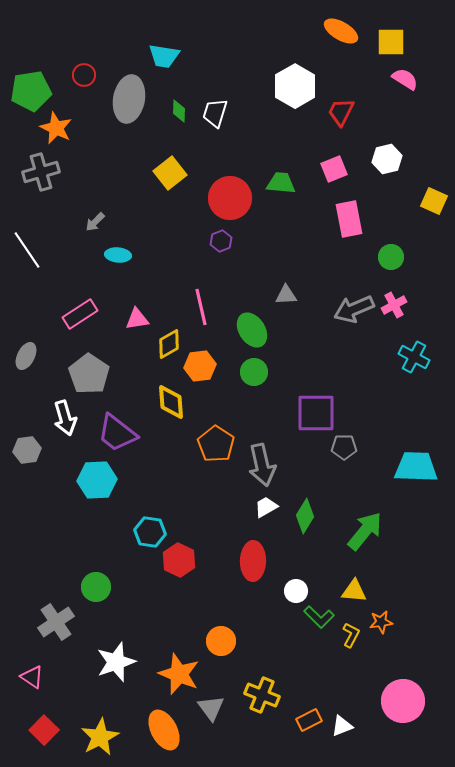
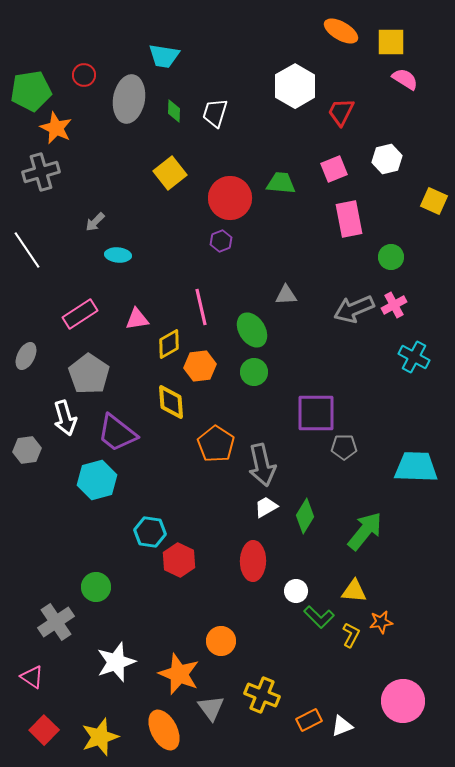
green diamond at (179, 111): moved 5 px left
cyan hexagon at (97, 480): rotated 12 degrees counterclockwise
yellow star at (100, 737): rotated 9 degrees clockwise
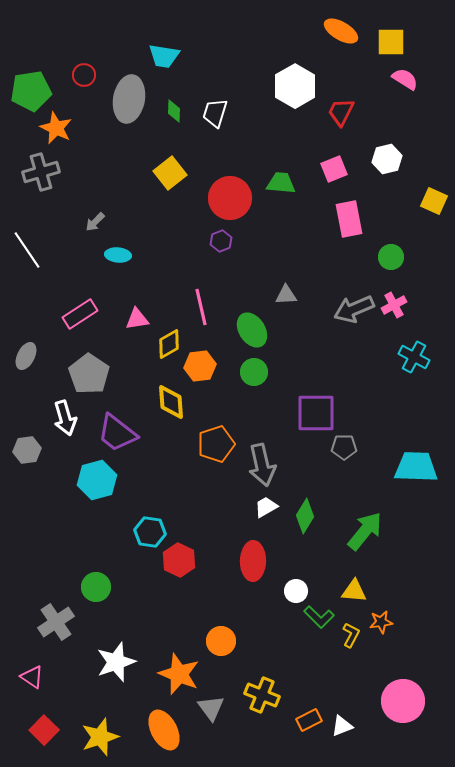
orange pentagon at (216, 444): rotated 21 degrees clockwise
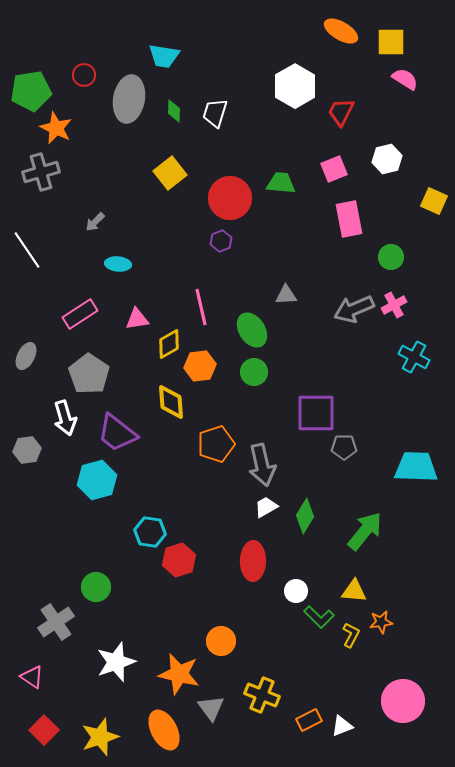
cyan ellipse at (118, 255): moved 9 px down
red hexagon at (179, 560): rotated 16 degrees clockwise
orange star at (179, 674): rotated 9 degrees counterclockwise
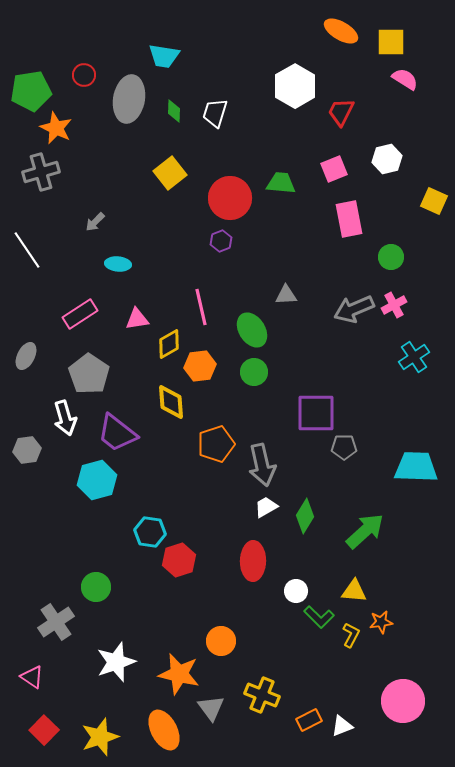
cyan cross at (414, 357): rotated 28 degrees clockwise
green arrow at (365, 531): rotated 9 degrees clockwise
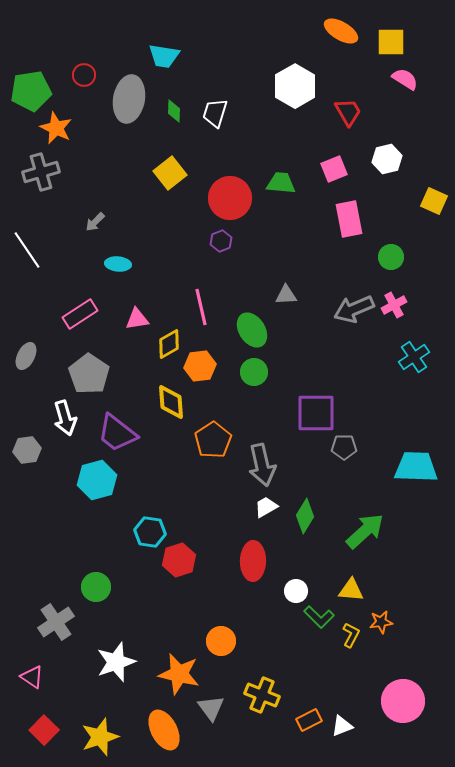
red trapezoid at (341, 112): moved 7 px right; rotated 124 degrees clockwise
orange pentagon at (216, 444): moved 3 px left, 4 px up; rotated 15 degrees counterclockwise
yellow triangle at (354, 591): moved 3 px left, 1 px up
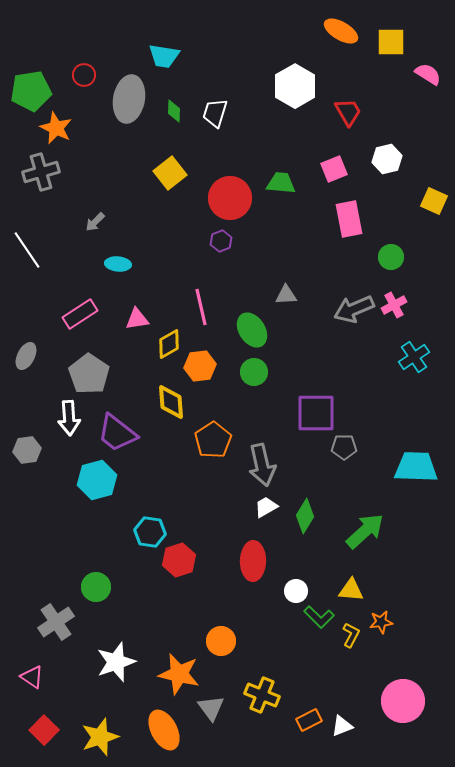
pink semicircle at (405, 79): moved 23 px right, 5 px up
white arrow at (65, 418): moved 4 px right; rotated 12 degrees clockwise
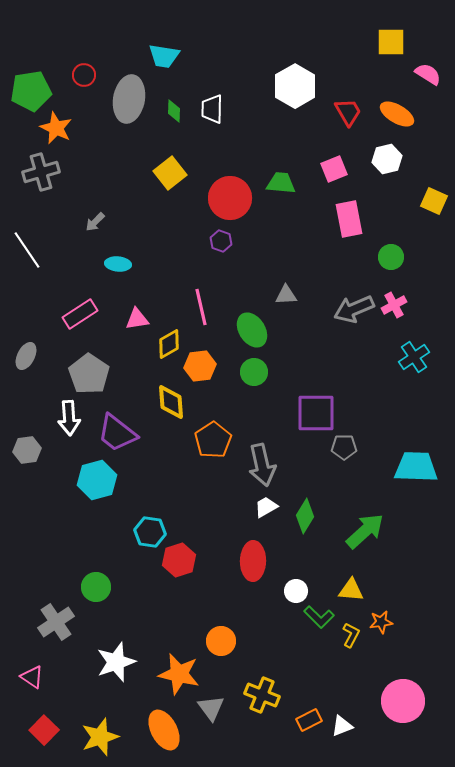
orange ellipse at (341, 31): moved 56 px right, 83 px down
white trapezoid at (215, 113): moved 3 px left, 4 px up; rotated 16 degrees counterclockwise
purple hexagon at (221, 241): rotated 20 degrees counterclockwise
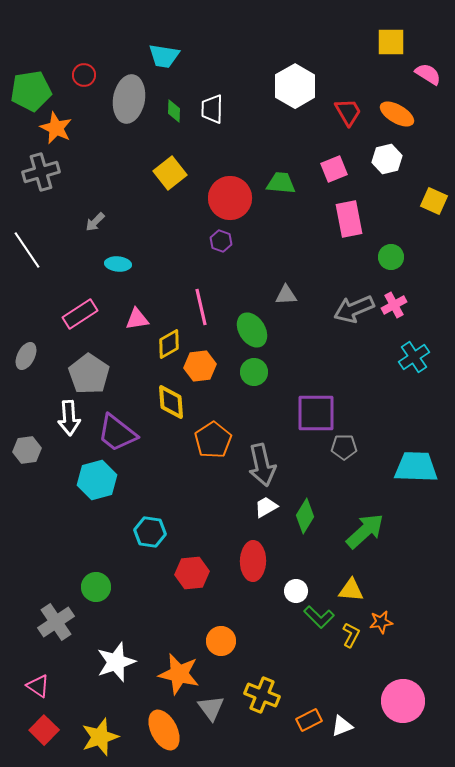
red hexagon at (179, 560): moved 13 px right, 13 px down; rotated 12 degrees clockwise
pink triangle at (32, 677): moved 6 px right, 9 px down
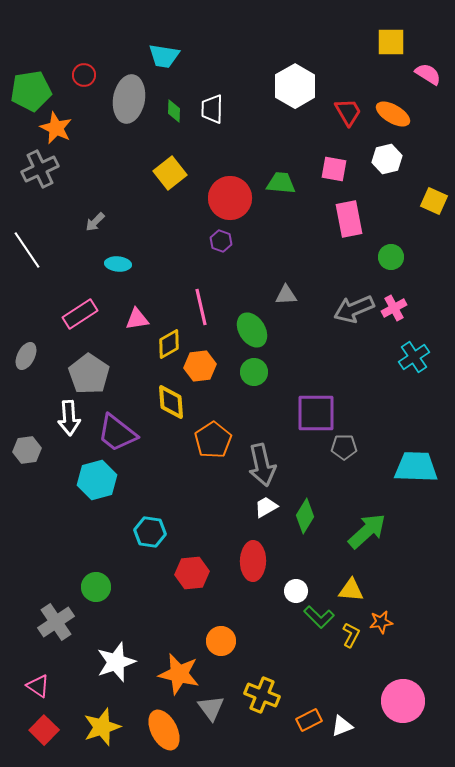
orange ellipse at (397, 114): moved 4 px left
pink square at (334, 169): rotated 32 degrees clockwise
gray cross at (41, 172): moved 1 px left, 3 px up; rotated 9 degrees counterclockwise
pink cross at (394, 305): moved 3 px down
green arrow at (365, 531): moved 2 px right
yellow star at (100, 737): moved 2 px right, 10 px up
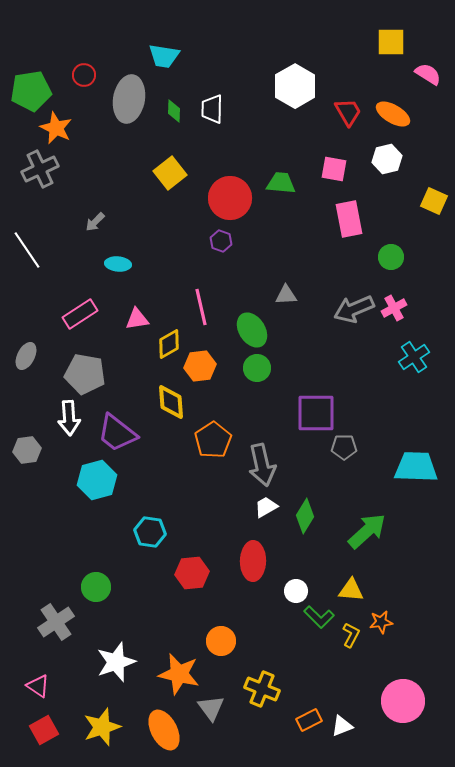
green circle at (254, 372): moved 3 px right, 4 px up
gray pentagon at (89, 374): moved 4 px left; rotated 24 degrees counterclockwise
yellow cross at (262, 695): moved 6 px up
red square at (44, 730): rotated 16 degrees clockwise
